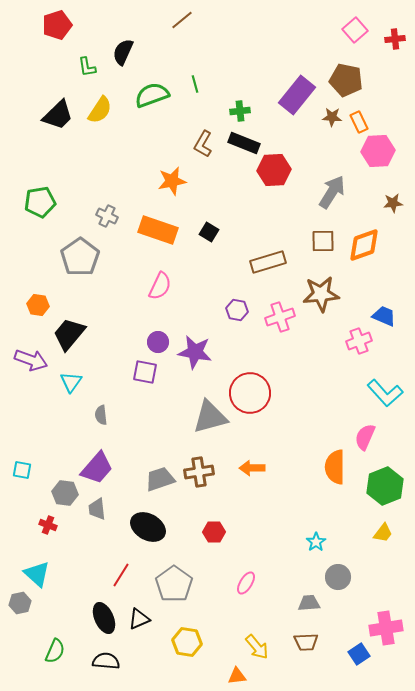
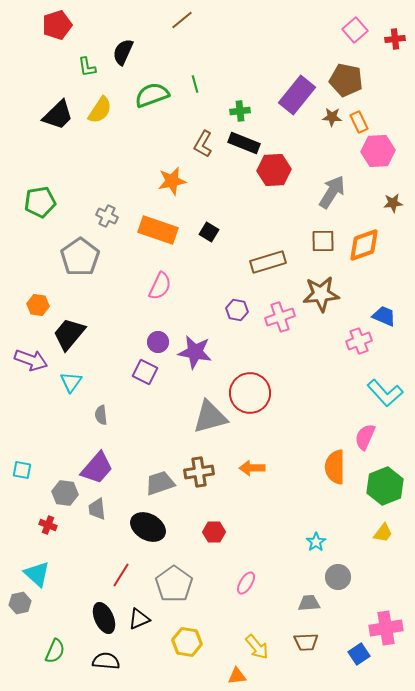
purple square at (145, 372): rotated 15 degrees clockwise
gray trapezoid at (160, 479): moved 4 px down
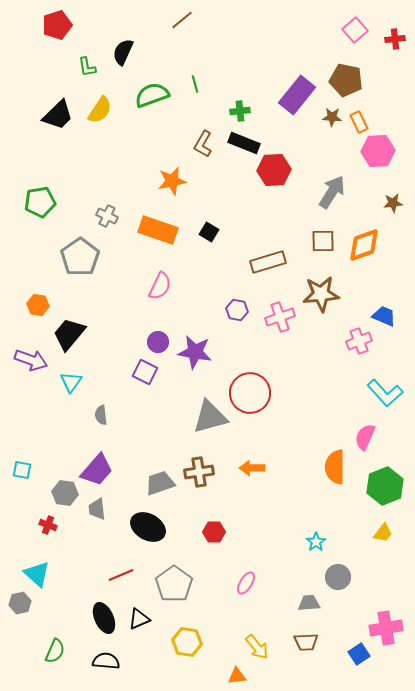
purple trapezoid at (97, 468): moved 2 px down
red line at (121, 575): rotated 35 degrees clockwise
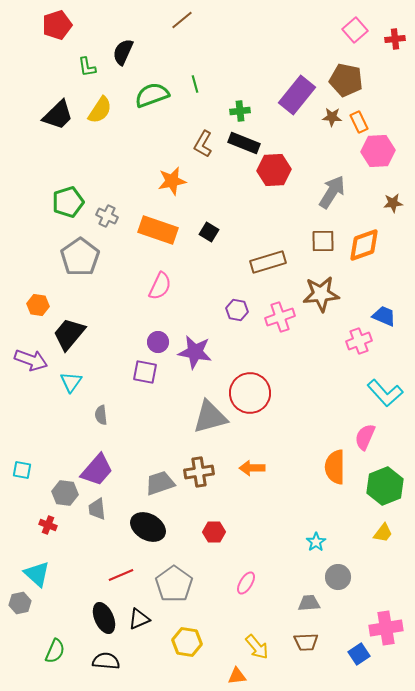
green pentagon at (40, 202): moved 28 px right; rotated 8 degrees counterclockwise
purple square at (145, 372): rotated 15 degrees counterclockwise
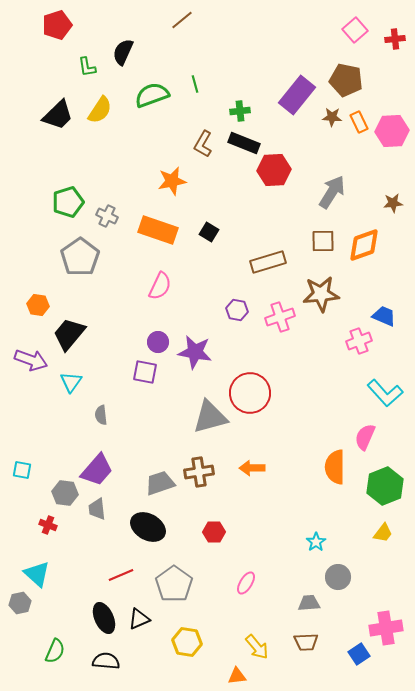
pink hexagon at (378, 151): moved 14 px right, 20 px up
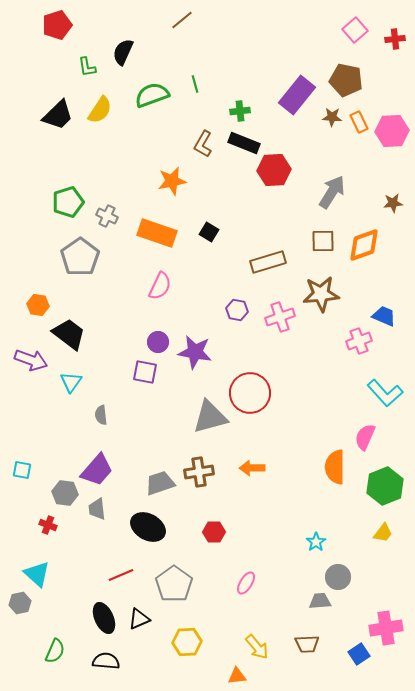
orange rectangle at (158, 230): moved 1 px left, 3 px down
black trapezoid at (69, 334): rotated 87 degrees clockwise
gray trapezoid at (309, 603): moved 11 px right, 2 px up
yellow hexagon at (187, 642): rotated 12 degrees counterclockwise
brown trapezoid at (306, 642): moved 1 px right, 2 px down
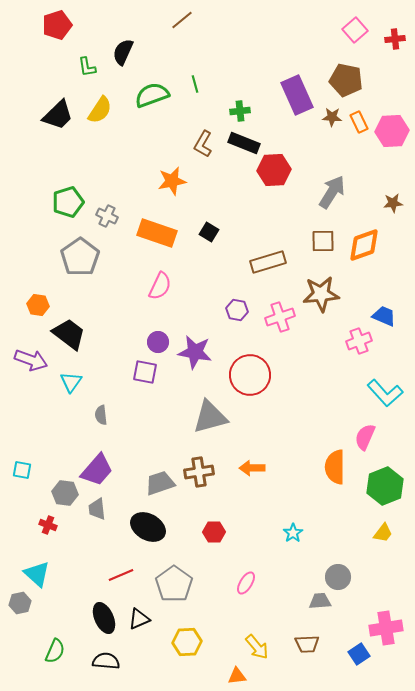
purple rectangle at (297, 95): rotated 63 degrees counterclockwise
red circle at (250, 393): moved 18 px up
cyan star at (316, 542): moved 23 px left, 9 px up
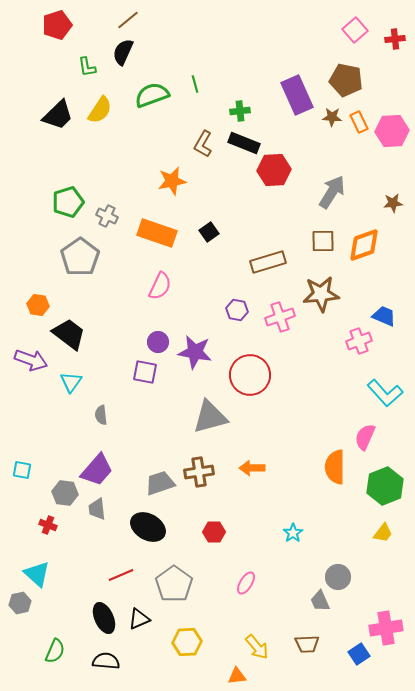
brown line at (182, 20): moved 54 px left
black square at (209, 232): rotated 24 degrees clockwise
gray trapezoid at (320, 601): rotated 110 degrees counterclockwise
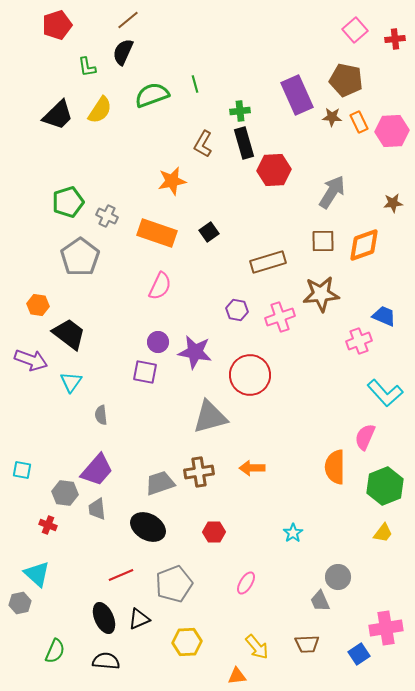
black rectangle at (244, 143): rotated 52 degrees clockwise
gray pentagon at (174, 584): rotated 15 degrees clockwise
